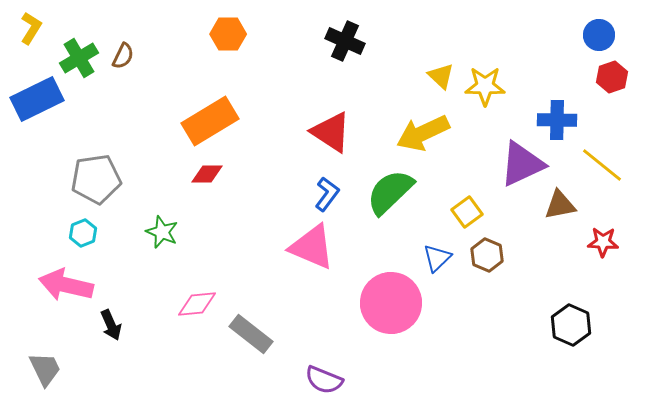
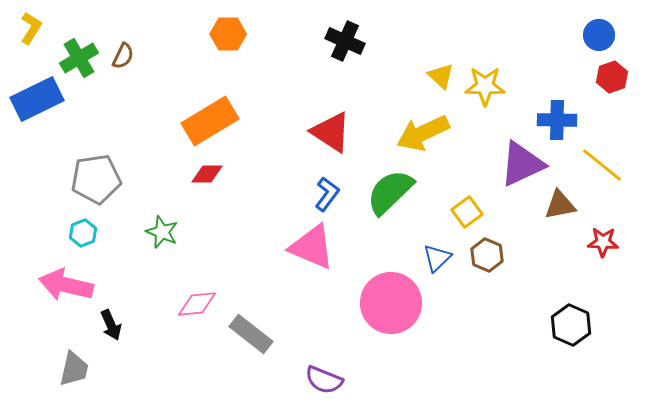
gray trapezoid: moved 29 px right; rotated 39 degrees clockwise
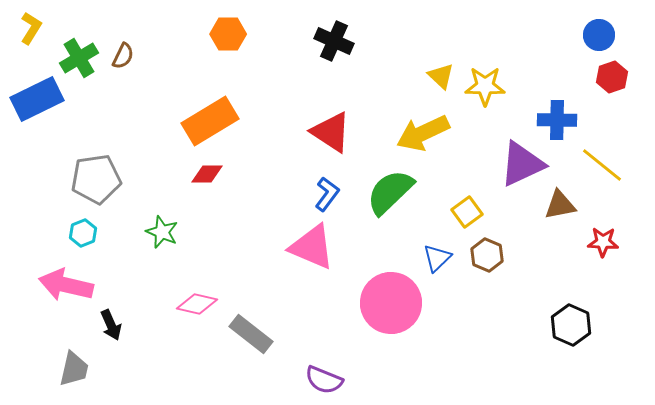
black cross: moved 11 px left
pink diamond: rotated 18 degrees clockwise
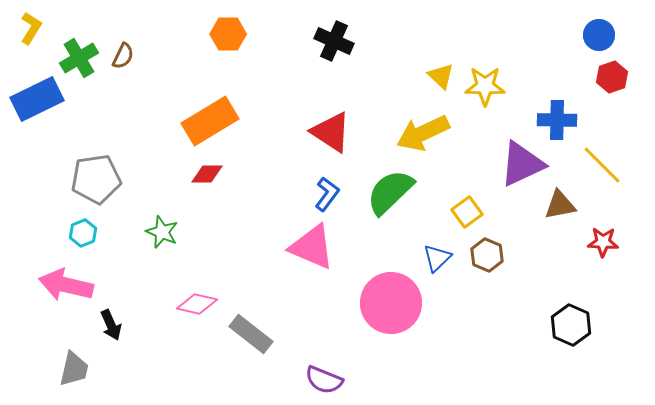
yellow line: rotated 6 degrees clockwise
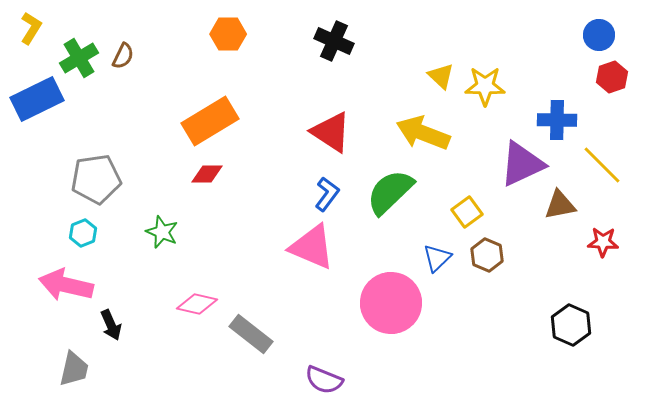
yellow arrow: rotated 46 degrees clockwise
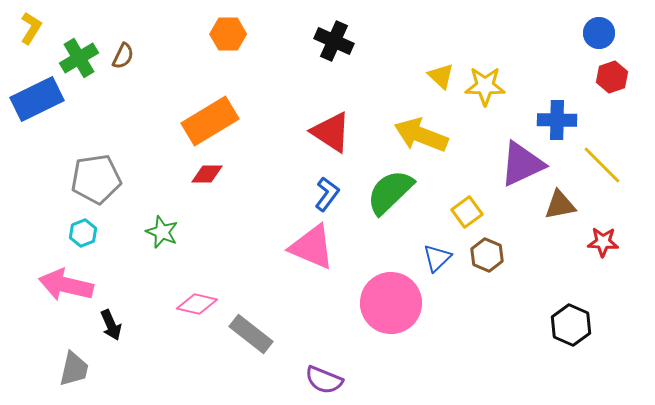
blue circle: moved 2 px up
yellow arrow: moved 2 px left, 2 px down
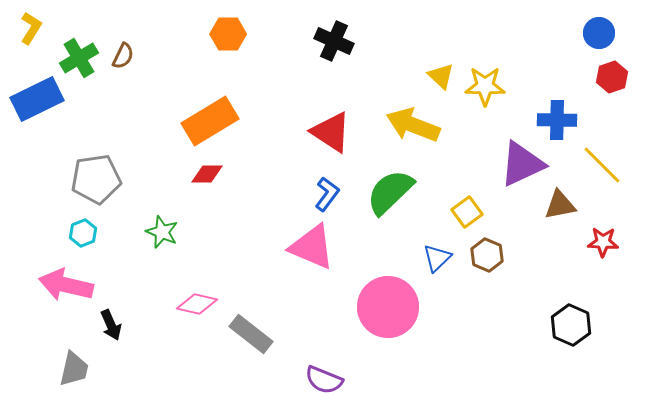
yellow arrow: moved 8 px left, 10 px up
pink circle: moved 3 px left, 4 px down
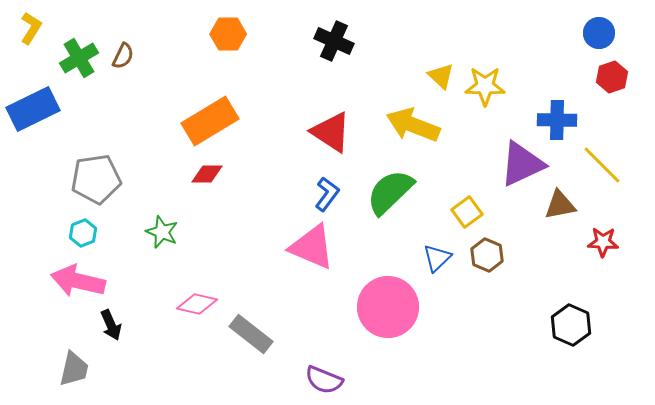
blue rectangle: moved 4 px left, 10 px down
pink arrow: moved 12 px right, 4 px up
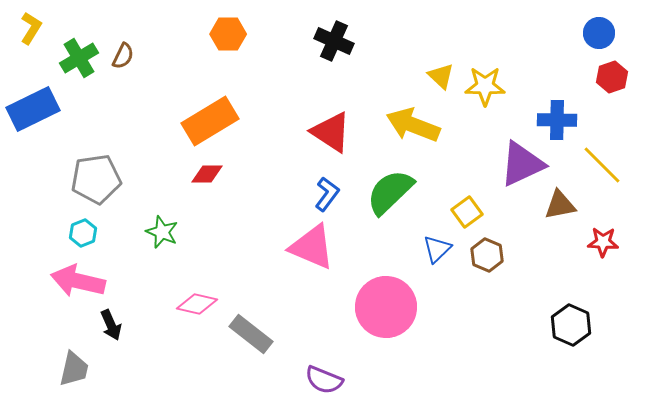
blue triangle: moved 9 px up
pink circle: moved 2 px left
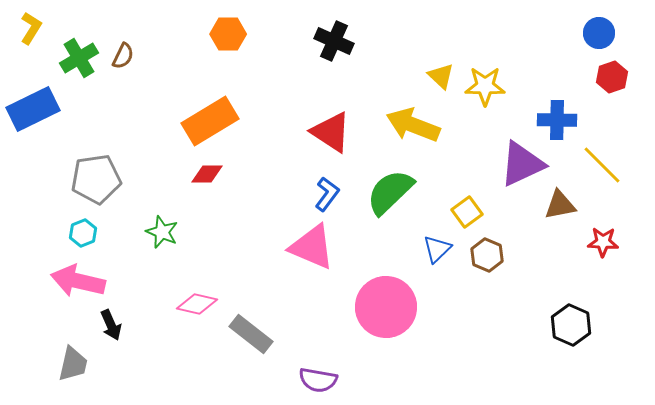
gray trapezoid: moved 1 px left, 5 px up
purple semicircle: moved 6 px left; rotated 12 degrees counterclockwise
